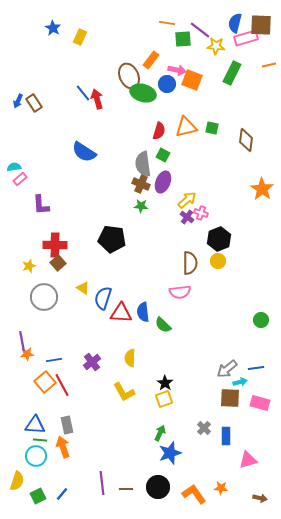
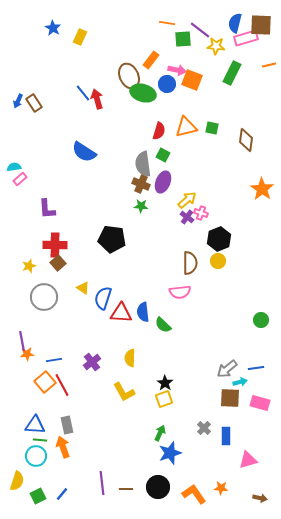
purple L-shape at (41, 205): moved 6 px right, 4 px down
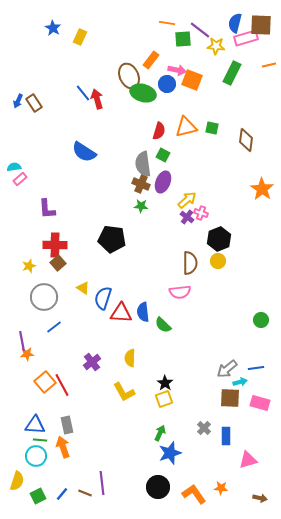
blue line at (54, 360): moved 33 px up; rotated 28 degrees counterclockwise
brown line at (126, 489): moved 41 px left, 4 px down; rotated 24 degrees clockwise
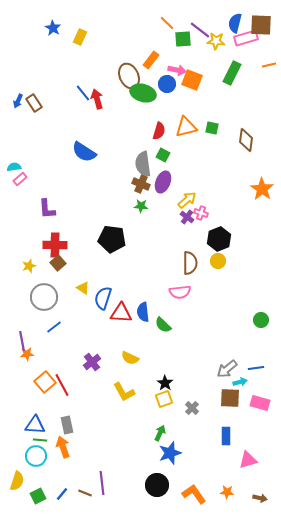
orange line at (167, 23): rotated 35 degrees clockwise
yellow star at (216, 46): moved 5 px up
yellow semicircle at (130, 358): rotated 66 degrees counterclockwise
gray cross at (204, 428): moved 12 px left, 20 px up
black circle at (158, 487): moved 1 px left, 2 px up
orange star at (221, 488): moved 6 px right, 4 px down
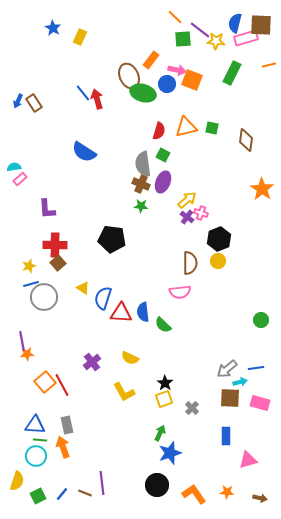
orange line at (167, 23): moved 8 px right, 6 px up
blue line at (54, 327): moved 23 px left, 43 px up; rotated 21 degrees clockwise
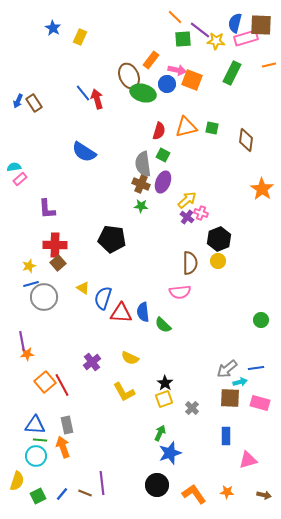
brown arrow at (260, 498): moved 4 px right, 3 px up
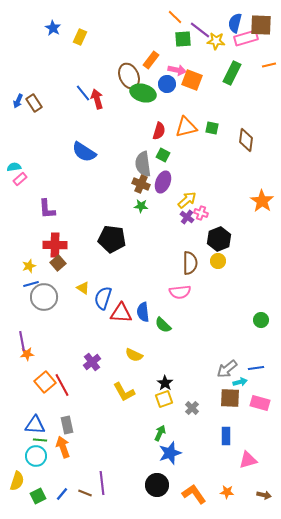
orange star at (262, 189): moved 12 px down
yellow semicircle at (130, 358): moved 4 px right, 3 px up
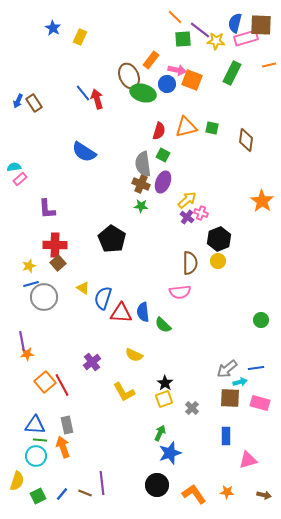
black pentagon at (112, 239): rotated 24 degrees clockwise
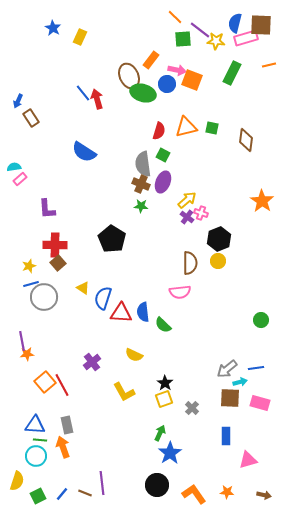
brown rectangle at (34, 103): moved 3 px left, 15 px down
blue star at (170, 453): rotated 15 degrees counterclockwise
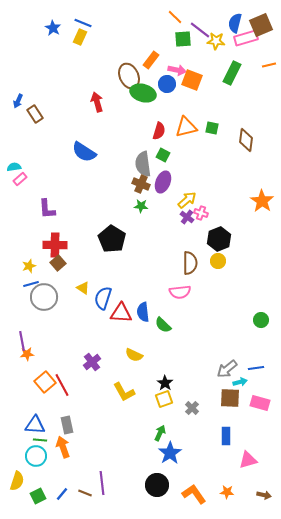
brown square at (261, 25): rotated 25 degrees counterclockwise
blue line at (83, 93): moved 70 px up; rotated 30 degrees counterclockwise
red arrow at (97, 99): moved 3 px down
brown rectangle at (31, 118): moved 4 px right, 4 px up
